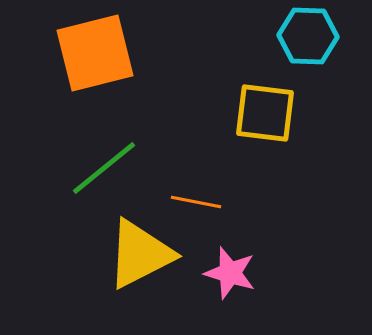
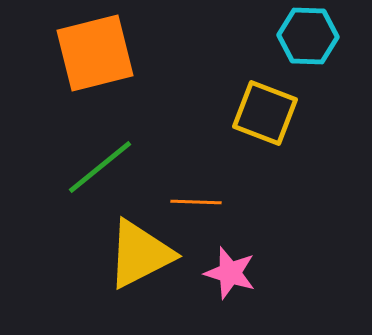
yellow square: rotated 14 degrees clockwise
green line: moved 4 px left, 1 px up
orange line: rotated 9 degrees counterclockwise
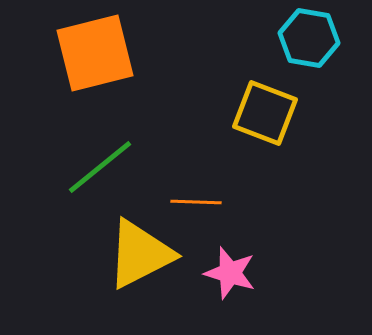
cyan hexagon: moved 1 px right, 2 px down; rotated 8 degrees clockwise
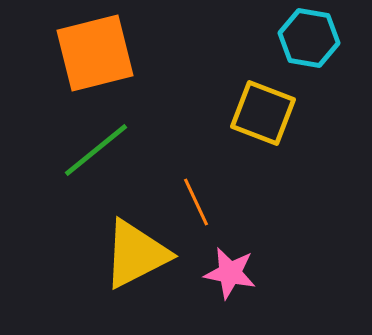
yellow square: moved 2 px left
green line: moved 4 px left, 17 px up
orange line: rotated 63 degrees clockwise
yellow triangle: moved 4 px left
pink star: rotated 6 degrees counterclockwise
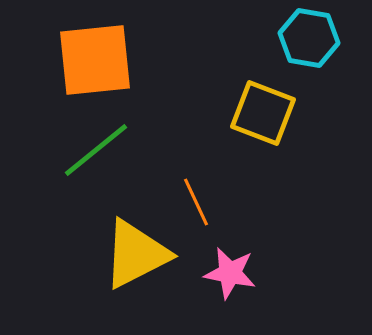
orange square: moved 7 px down; rotated 8 degrees clockwise
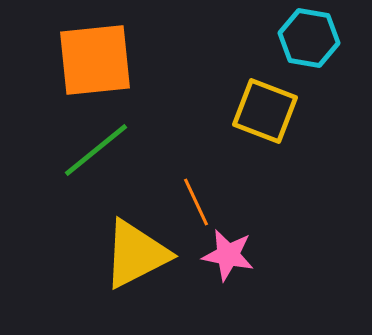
yellow square: moved 2 px right, 2 px up
pink star: moved 2 px left, 18 px up
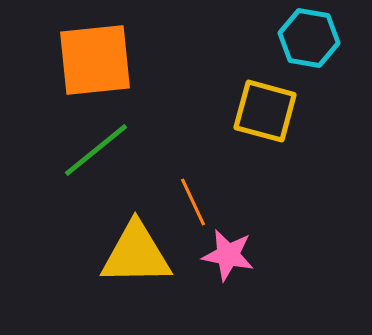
yellow square: rotated 6 degrees counterclockwise
orange line: moved 3 px left
yellow triangle: rotated 26 degrees clockwise
